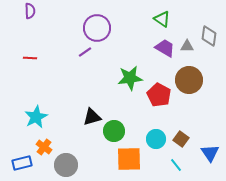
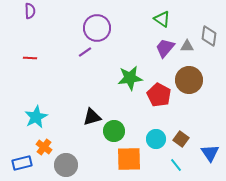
purple trapezoid: rotated 80 degrees counterclockwise
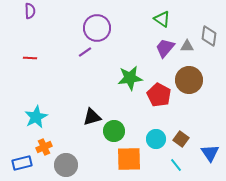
orange cross: rotated 28 degrees clockwise
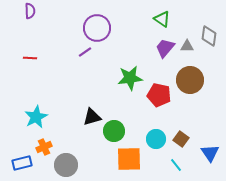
brown circle: moved 1 px right
red pentagon: rotated 15 degrees counterclockwise
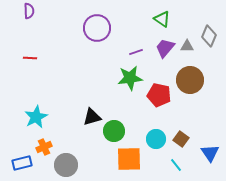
purple semicircle: moved 1 px left
gray diamond: rotated 15 degrees clockwise
purple line: moved 51 px right; rotated 16 degrees clockwise
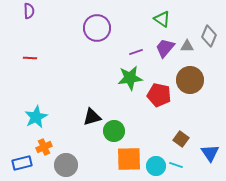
cyan circle: moved 27 px down
cyan line: rotated 32 degrees counterclockwise
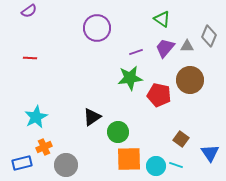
purple semicircle: rotated 56 degrees clockwise
black triangle: rotated 18 degrees counterclockwise
green circle: moved 4 px right, 1 px down
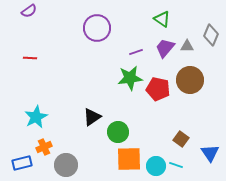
gray diamond: moved 2 px right, 1 px up
red pentagon: moved 1 px left, 6 px up
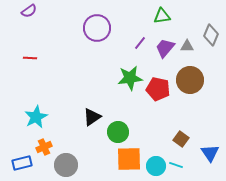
green triangle: moved 3 px up; rotated 42 degrees counterclockwise
purple line: moved 4 px right, 9 px up; rotated 32 degrees counterclockwise
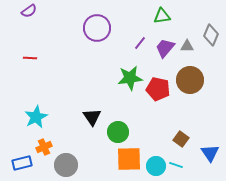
black triangle: rotated 30 degrees counterclockwise
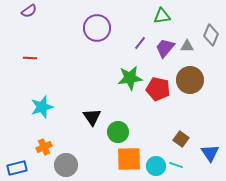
cyan star: moved 6 px right, 10 px up; rotated 10 degrees clockwise
blue rectangle: moved 5 px left, 5 px down
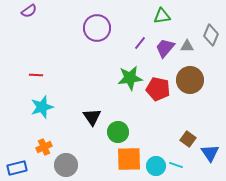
red line: moved 6 px right, 17 px down
brown square: moved 7 px right
